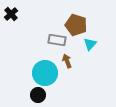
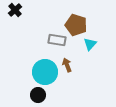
black cross: moved 4 px right, 4 px up
brown arrow: moved 4 px down
cyan circle: moved 1 px up
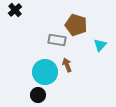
cyan triangle: moved 10 px right, 1 px down
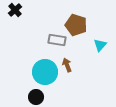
black circle: moved 2 px left, 2 px down
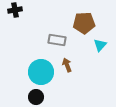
black cross: rotated 32 degrees clockwise
brown pentagon: moved 8 px right, 2 px up; rotated 20 degrees counterclockwise
cyan circle: moved 4 px left
